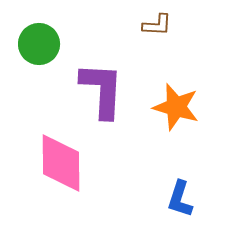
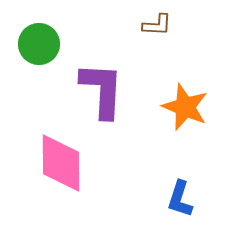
orange star: moved 9 px right; rotated 6 degrees clockwise
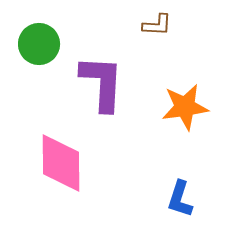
purple L-shape: moved 7 px up
orange star: rotated 30 degrees counterclockwise
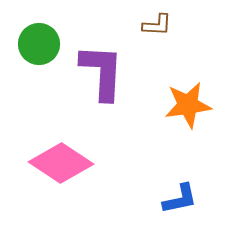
purple L-shape: moved 11 px up
orange star: moved 3 px right, 2 px up
pink diamond: rotated 56 degrees counterclockwise
blue L-shape: rotated 120 degrees counterclockwise
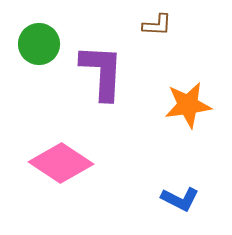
blue L-shape: rotated 39 degrees clockwise
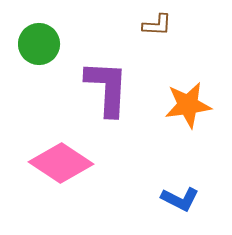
purple L-shape: moved 5 px right, 16 px down
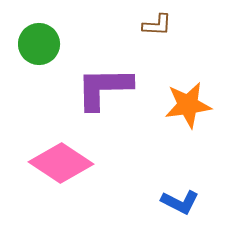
purple L-shape: moved 3 px left; rotated 94 degrees counterclockwise
blue L-shape: moved 3 px down
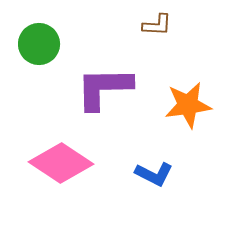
blue L-shape: moved 26 px left, 28 px up
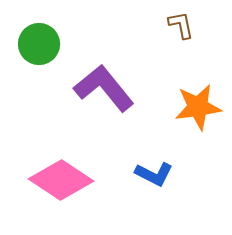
brown L-shape: moved 24 px right; rotated 104 degrees counterclockwise
purple L-shape: rotated 52 degrees clockwise
orange star: moved 10 px right, 2 px down
pink diamond: moved 17 px down
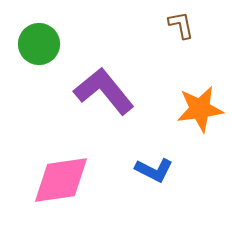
purple L-shape: moved 3 px down
orange star: moved 2 px right, 2 px down
blue L-shape: moved 4 px up
pink diamond: rotated 42 degrees counterclockwise
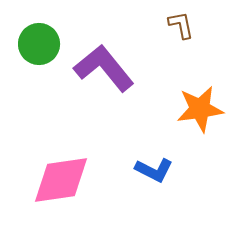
purple L-shape: moved 23 px up
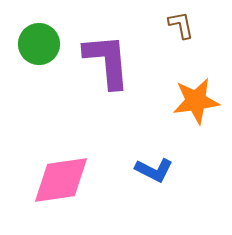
purple L-shape: moved 3 px right, 7 px up; rotated 34 degrees clockwise
orange star: moved 4 px left, 8 px up
